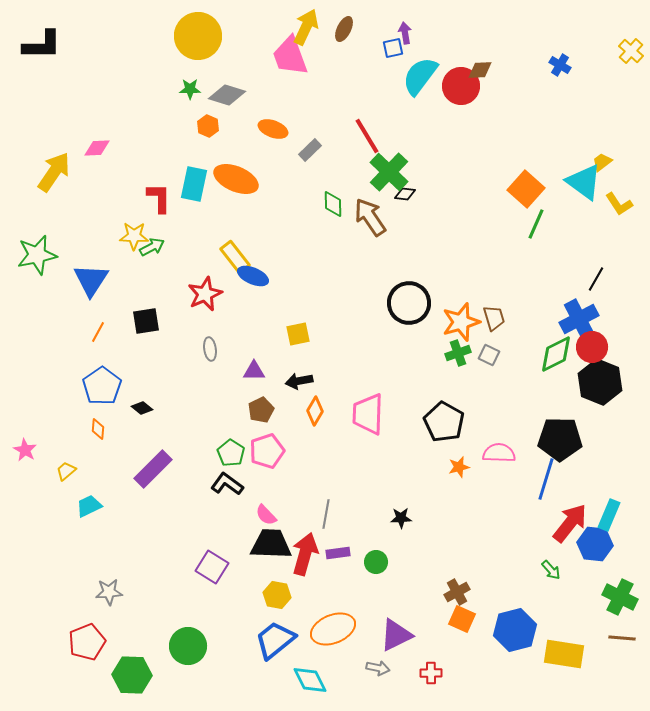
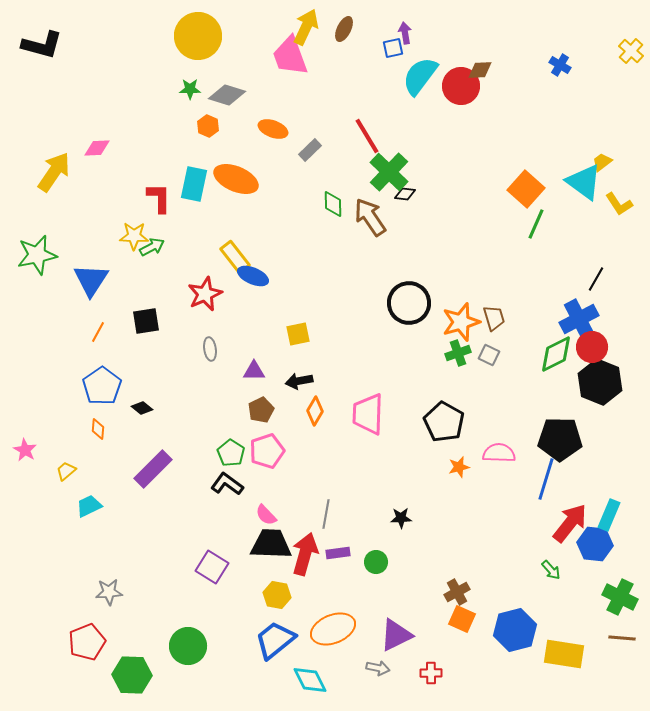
black L-shape at (42, 45): rotated 15 degrees clockwise
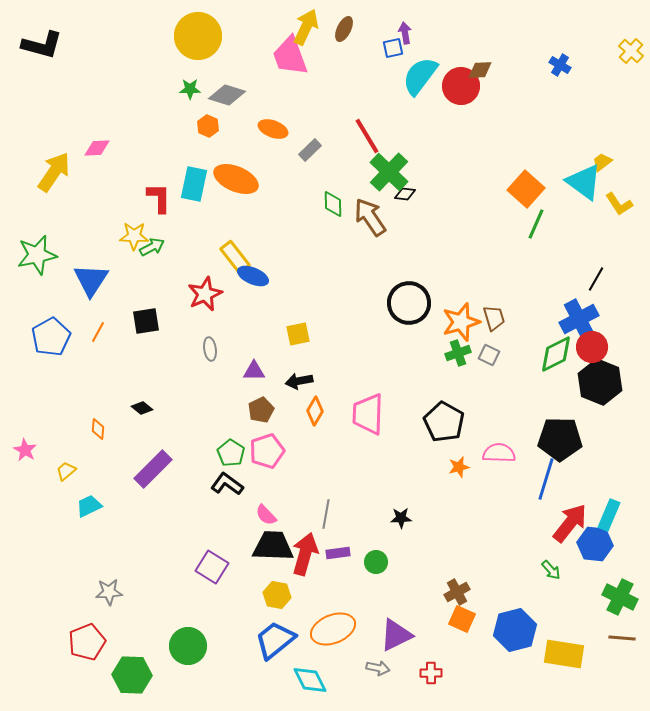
blue pentagon at (102, 386): moved 51 px left, 49 px up; rotated 6 degrees clockwise
black trapezoid at (271, 544): moved 2 px right, 2 px down
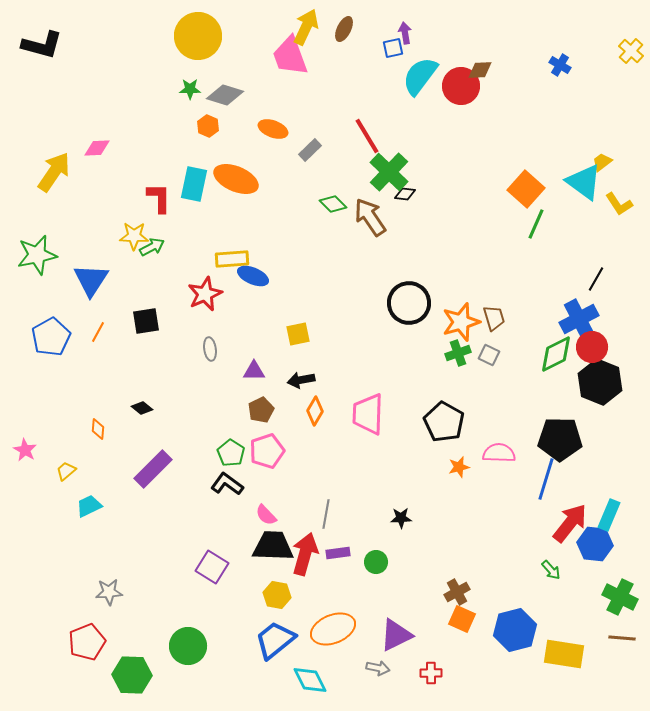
gray diamond at (227, 95): moved 2 px left
green diamond at (333, 204): rotated 44 degrees counterclockwise
yellow rectangle at (235, 257): moved 3 px left, 2 px down; rotated 56 degrees counterclockwise
black arrow at (299, 381): moved 2 px right, 1 px up
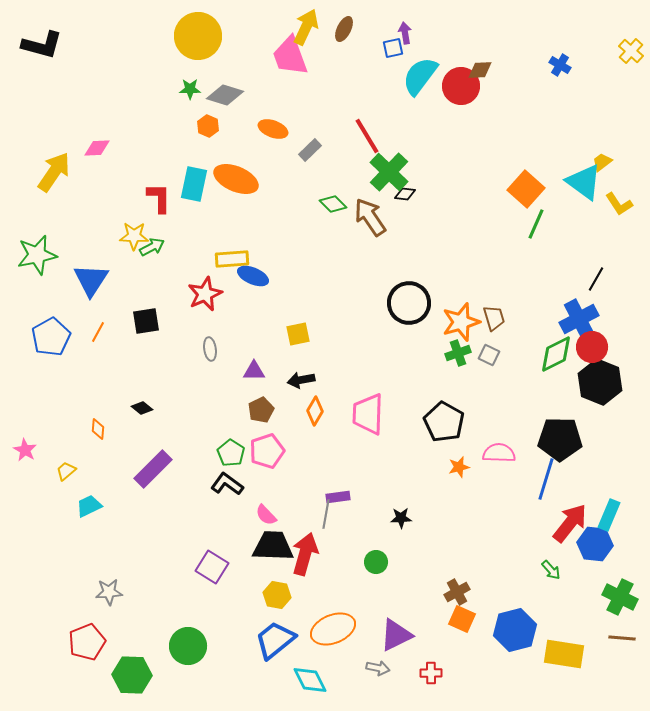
purple rectangle at (338, 553): moved 56 px up
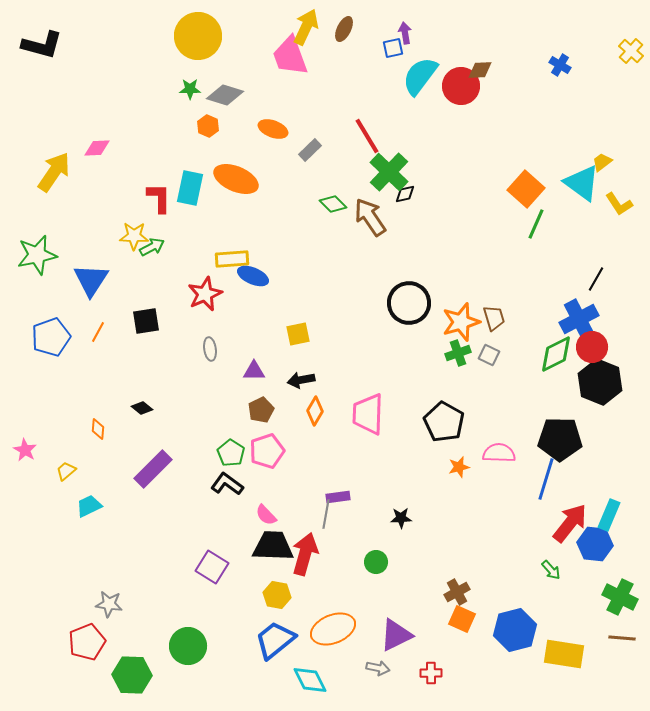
cyan triangle at (584, 182): moved 2 px left, 1 px down
cyan rectangle at (194, 184): moved 4 px left, 4 px down
black diamond at (405, 194): rotated 20 degrees counterclockwise
blue pentagon at (51, 337): rotated 9 degrees clockwise
gray star at (109, 592): moved 12 px down; rotated 12 degrees clockwise
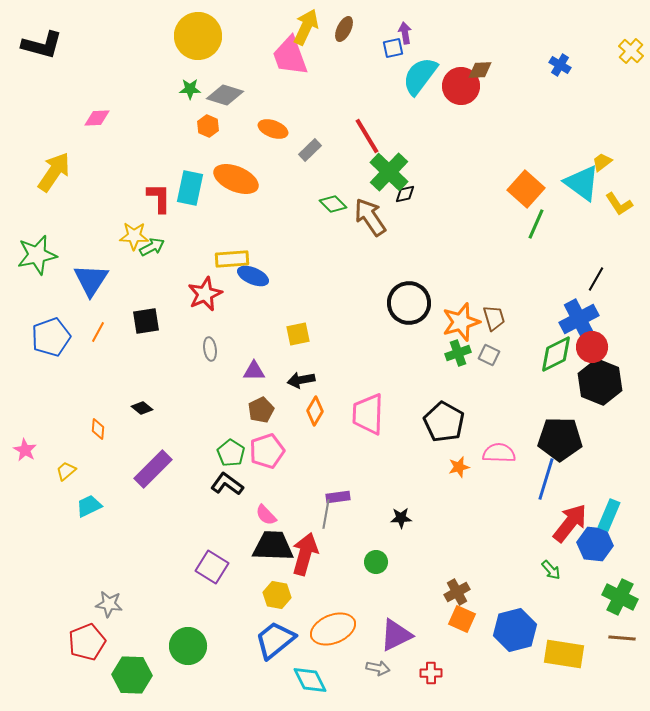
pink diamond at (97, 148): moved 30 px up
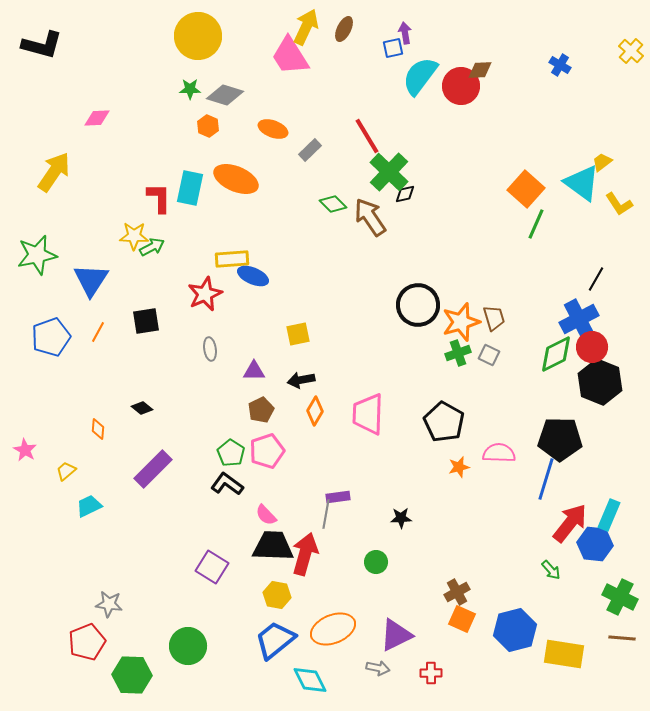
pink trapezoid at (290, 56): rotated 12 degrees counterclockwise
black circle at (409, 303): moved 9 px right, 2 px down
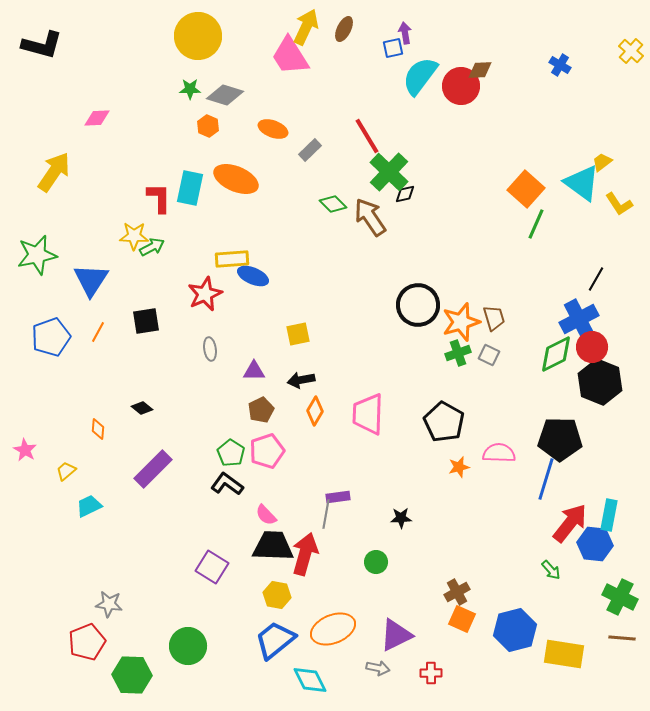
cyan rectangle at (609, 515): rotated 12 degrees counterclockwise
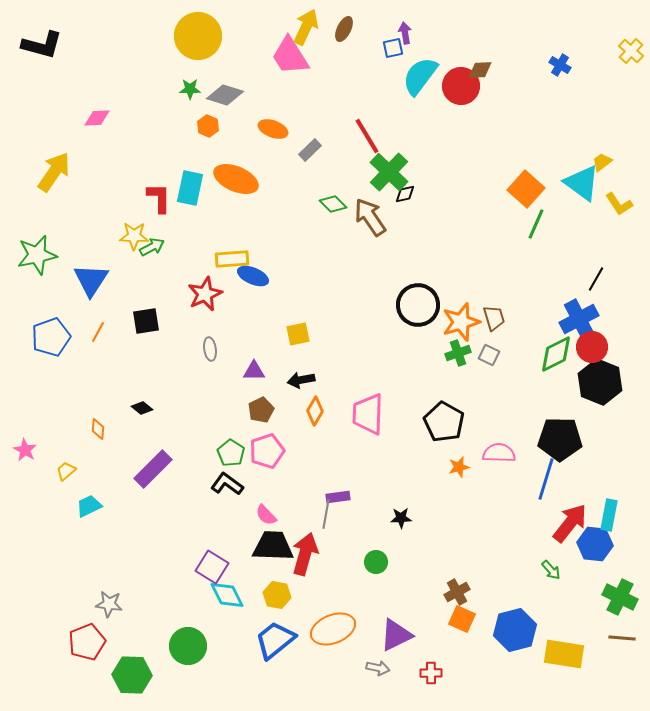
cyan diamond at (310, 680): moved 83 px left, 85 px up
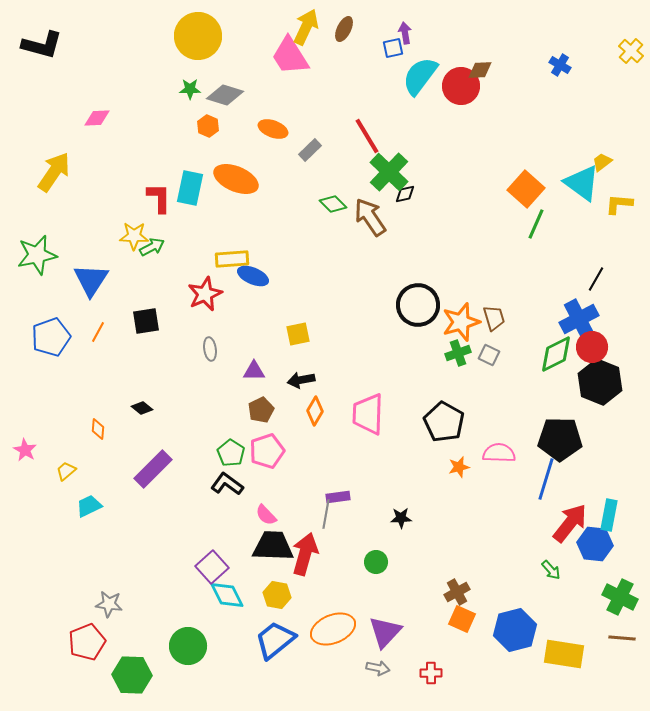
yellow L-shape at (619, 204): rotated 128 degrees clockwise
purple square at (212, 567): rotated 16 degrees clockwise
purple triangle at (396, 635): moved 11 px left, 3 px up; rotated 21 degrees counterclockwise
